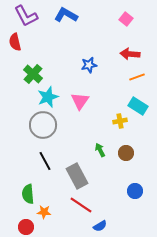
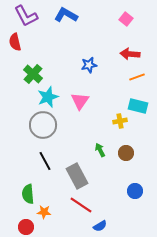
cyan rectangle: rotated 18 degrees counterclockwise
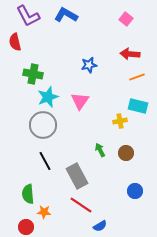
purple L-shape: moved 2 px right
green cross: rotated 30 degrees counterclockwise
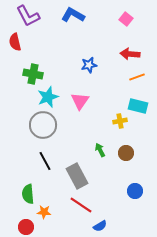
blue L-shape: moved 7 px right
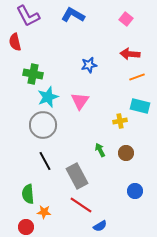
cyan rectangle: moved 2 px right
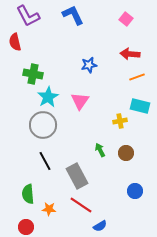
blue L-shape: rotated 35 degrees clockwise
cyan star: rotated 10 degrees counterclockwise
orange star: moved 5 px right, 3 px up
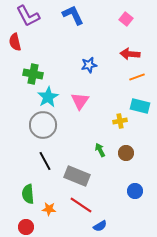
gray rectangle: rotated 40 degrees counterclockwise
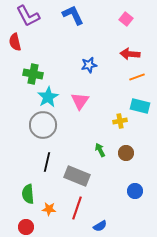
black line: moved 2 px right, 1 px down; rotated 42 degrees clockwise
red line: moved 4 px left, 3 px down; rotated 75 degrees clockwise
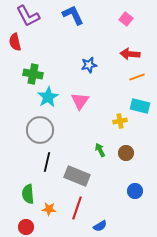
gray circle: moved 3 px left, 5 px down
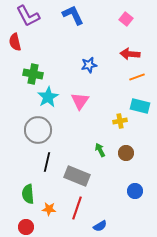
gray circle: moved 2 px left
